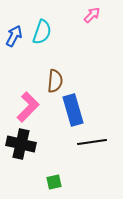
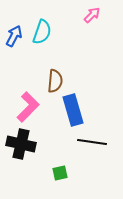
black line: rotated 16 degrees clockwise
green square: moved 6 px right, 9 px up
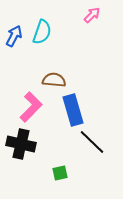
brown semicircle: moved 1 px left, 1 px up; rotated 90 degrees counterclockwise
pink L-shape: moved 3 px right
black line: rotated 36 degrees clockwise
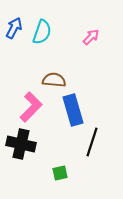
pink arrow: moved 1 px left, 22 px down
blue arrow: moved 8 px up
black line: rotated 64 degrees clockwise
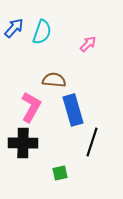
blue arrow: rotated 15 degrees clockwise
pink arrow: moved 3 px left, 7 px down
pink L-shape: rotated 16 degrees counterclockwise
black cross: moved 2 px right, 1 px up; rotated 12 degrees counterclockwise
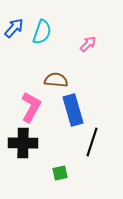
brown semicircle: moved 2 px right
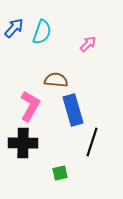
pink L-shape: moved 1 px left, 1 px up
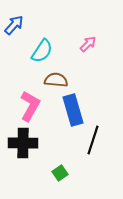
blue arrow: moved 3 px up
cyan semicircle: moved 19 px down; rotated 15 degrees clockwise
black line: moved 1 px right, 2 px up
green square: rotated 21 degrees counterclockwise
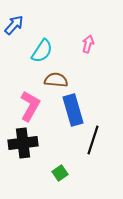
pink arrow: rotated 30 degrees counterclockwise
black cross: rotated 8 degrees counterclockwise
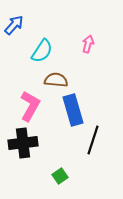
green square: moved 3 px down
